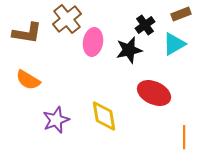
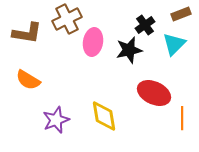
brown cross: rotated 12 degrees clockwise
cyan triangle: rotated 15 degrees counterclockwise
orange line: moved 2 px left, 19 px up
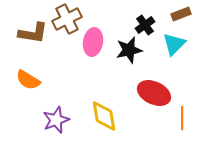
brown L-shape: moved 6 px right
